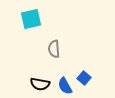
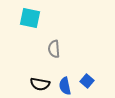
cyan square: moved 1 px left, 1 px up; rotated 25 degrees clockwise
blue square: moved 3 px right, 3 px down
blue semicircle: rotated 18 degrees clockwise
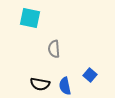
blue square: moved 3 px right, 6 px up
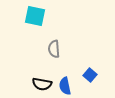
cyan square: moved 5 px right, 2 px up
black semicircle: moved 2 px right
